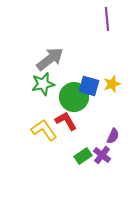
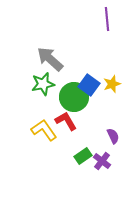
gray arrow: rotated 100 degrees counterclockwise
blue square: moved 1 px up; rotated 20 degrees clockwise
purple semicircle: rotated 49 degrees counterclockwise
purple cross: moved 6 px down
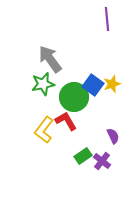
gray arrow: rotated 12 degrees clockwise
blue square: moved 4 px right
yellow L-shape: rotated 108 degrees counterclockwise
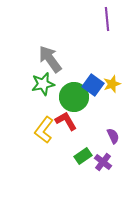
purple cross: moved 1 px right, 1 px down
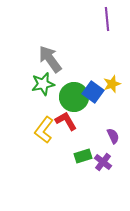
blue square: moved 7 px down
green rectangle: rotated 18 degrees clockwise
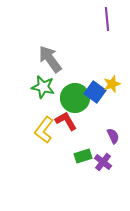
green star: moved 3 px down; rotated 25 degrees clockwise
blue square: moved 2 px right
green circle: moved 1 px right, 1 px down
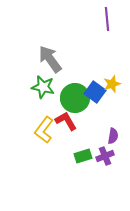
purple semicircle: rotated 35 degrees clockwise
purple cross: moved 2 px right, 6 px up; rotated 30 degrees clockwise
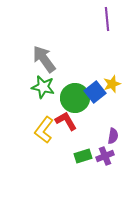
gray arrow: moved 6 px left
blue square: rotated 15 degrees clockwise
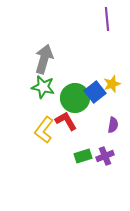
gray arrow: rotated 52 degrees clockwise
purple semicircle: moved 11 px up
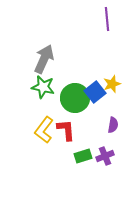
gray arrow: rotated 8 degrees clockwise
red L-shape: moved 9 px down; rotated 25 degrees clockwise
